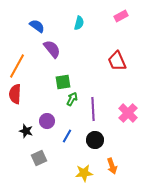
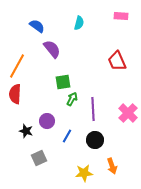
pink rectangle: rotated 32 degrees clockwise
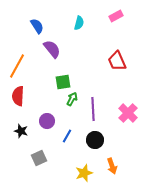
pink rectangle: moved 5 px left; rotated 32 degrees counterclockwise
blue semicircle: rotated 21 degrees clockwise
red semicircle: moved 3 px right, 2 px down
black star: moved 5 px left
yellow star: rotated 12 degrees counterclockwise
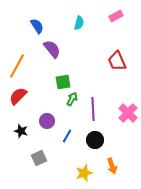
red semicircle: rotated 42 degrees clockwise
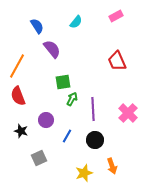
cyan semicircle: moved 3 px left, 1 px up; rotated 24 degrees clockwise
red semicircle: rotated 66 degrees counterclockwise
purple circle: moved 1 px left, 1 px up
